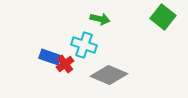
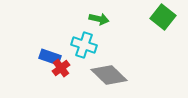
green arrow: moved 1 px left
red cross: moved 4 px left, 4 px down
gray diamond: rotated 21 degrees clockwise
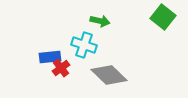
green arrow: moved 1 px right, 2 px down
blue rectangle: rotated 25 degrees counterclockwise
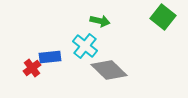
cyan cross: moved 1 px right, 1 px down; rotated 20 degrees clockwise
red cross: moved 29 px left
gray diamond: moved 5 px up
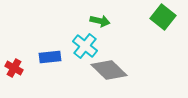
red cross: moved 18 px left; rotated 24 degrees counterclockwise
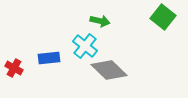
blue rectangle: moved 1 px left, 1 px down
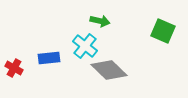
green square: moved 14 px down; rotated 15 degrees counterclockwise
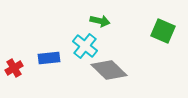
red cross: rotated 30 degrees clockwise
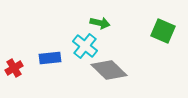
green arrow: moved 2 px down
blue rectangle: moved 1 px right
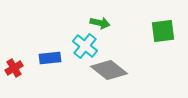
green square: rotated 30 degrees counterclockwise
gray diamond: rotated 6 degrees counterclockwise
